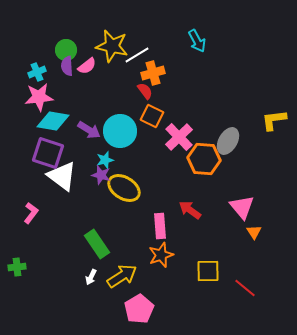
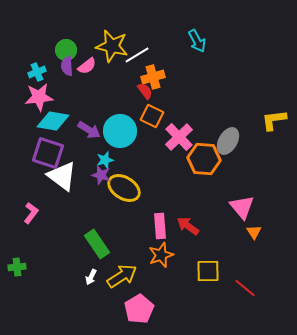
orange cross: moved 4 px down
red arrow: moved 2 px left, 16 px down
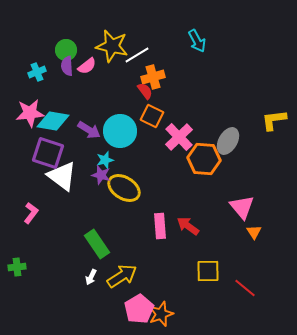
pink star: moved 9 px left, 16 px down
orange star: moved 59 px down
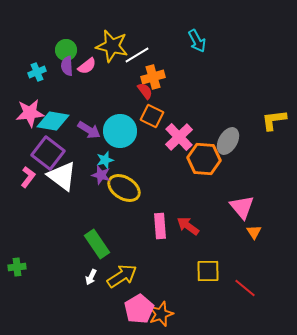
purple square: rotated 20 degrees clockwise
pink L-shape: moved 3 px left, 36 px up
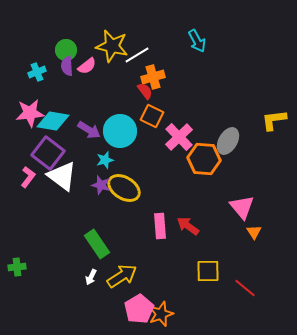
purple star: moved 10 px down
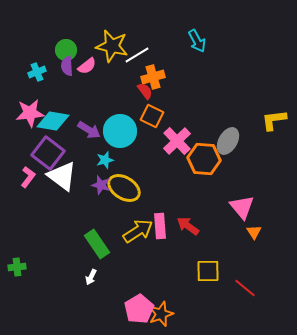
pink cross: moved 2 px left, 4 px down
yellow arrow: moved 16 px right, 45 px up
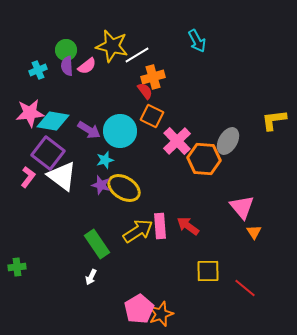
cyan cross: moved 1 px right, 2 px up
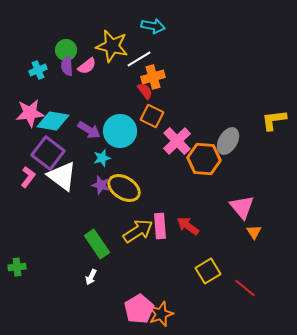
cyan arrow: moved 44 px left, 15 px up; rotated 50 degrees counterclockwise
white line: moved 2 px right, 4 px down
cyan star: moved 3 px left, 2 px up
yellow square: rotated 30 degrees counterclockwise
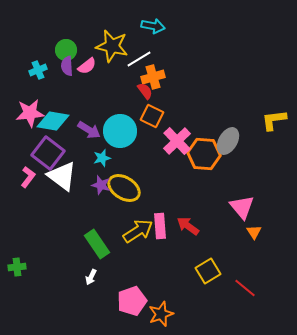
orange hexagon: moved 5 px up
pink pentagon: moved 7 px left, 8 px up; rotated 12 degrees clockwise
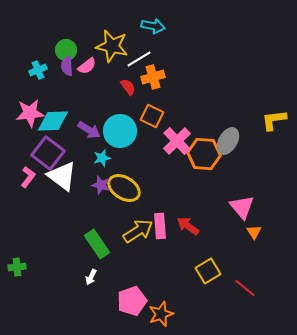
red semicircle: moved 17 px left, 4 px up
cyan diamond: rotated 12 degrees counterclockwise
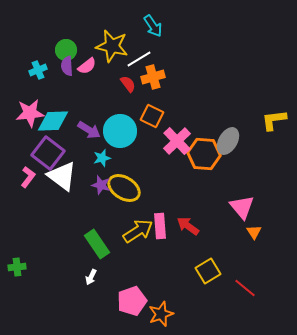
cyan arrow: rotated 45 degrees clockwise
red semicircle: moved 3 px up
